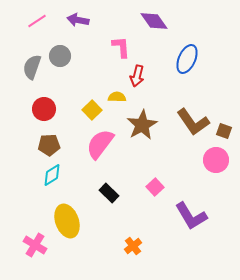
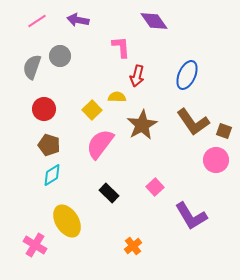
blue ellipse: moved 16 px down
brown pentagon: rotated 20 degrees clockwise
yellow ellipse: rotated 12 degrees counterclockwise
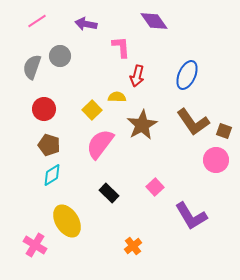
purple arrow: moved 8 px right, 4 px down
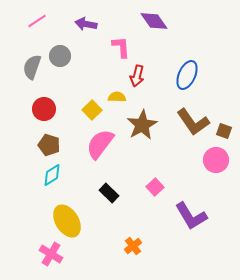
pink cross: moved 16 px right, 9 px down
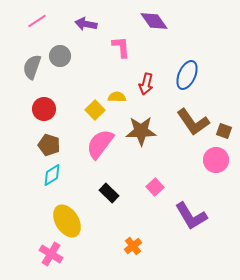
red arrow: moved 9 px right, 8 px down
yellow square: moved 3 px right
brown star: moved 1 px left, 6 px down; rotated 28 degrees clockwise
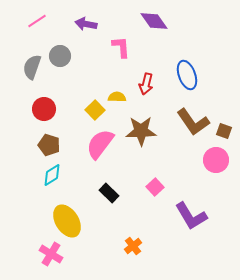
blue ellipse: rotated 44 degrees counterclockwise
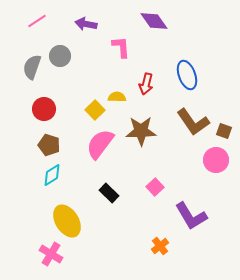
orange cross: moved 27 px right
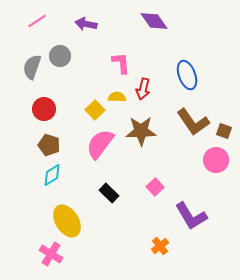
pink L-shape: moved 16 px down
red arrow: moved 3 px left, 5 px down
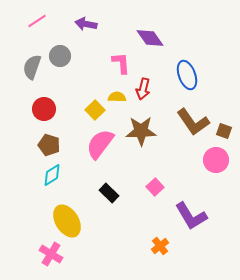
purple diamond: moved 4 px left, 17 px down
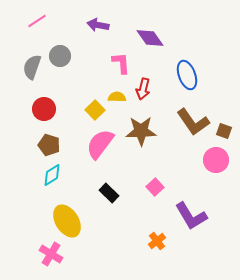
purple arrow: moved 12 px right, 1 px down
orange cross: moved 3 px left, 5 px up
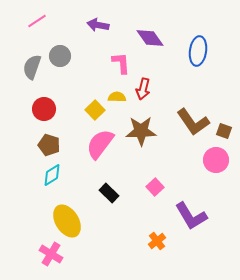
blue ellipse: moved 11 px right, 24 px up; rotated 28 degrees clockwise
